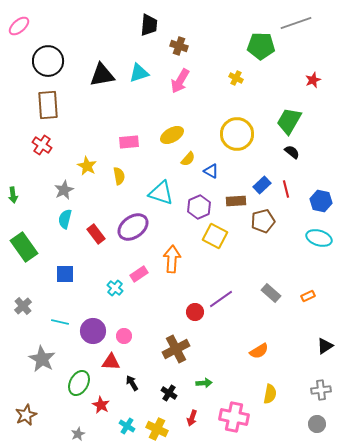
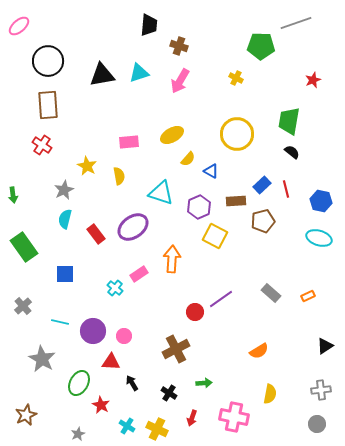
green trapezoid at (289, 121): rotated 20 degrees counterclockwise
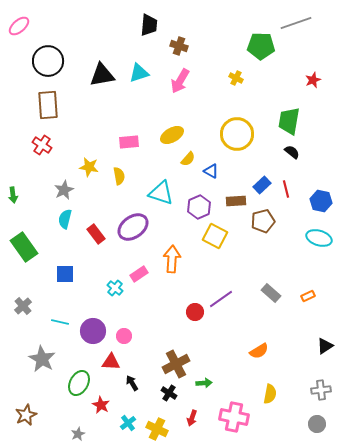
yellow star at (87, 166): moved 2 px right, 1 px down; rotated 18 degrees counterclockwise
brown cross at (176, 349): moved 15 px down
cyan cross at (127, 426): moved 1 px right, 3 px up; rotated 21 degrees clockwise
